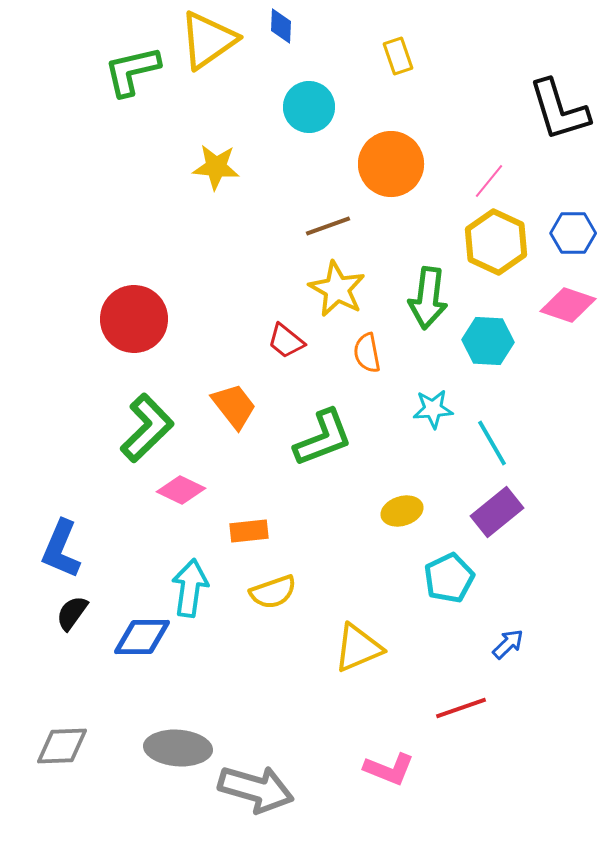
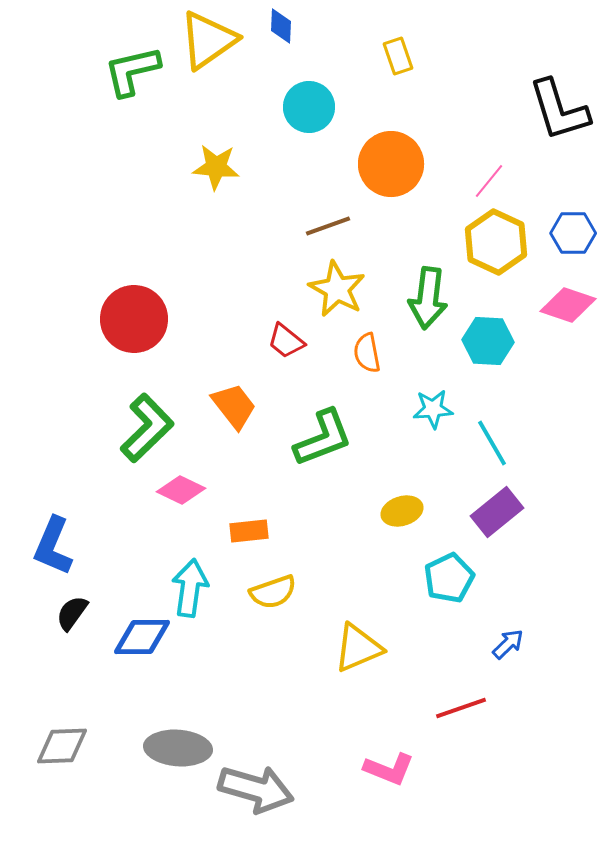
blue L-shape at (61, 549): moved 8 px left, 3 px up
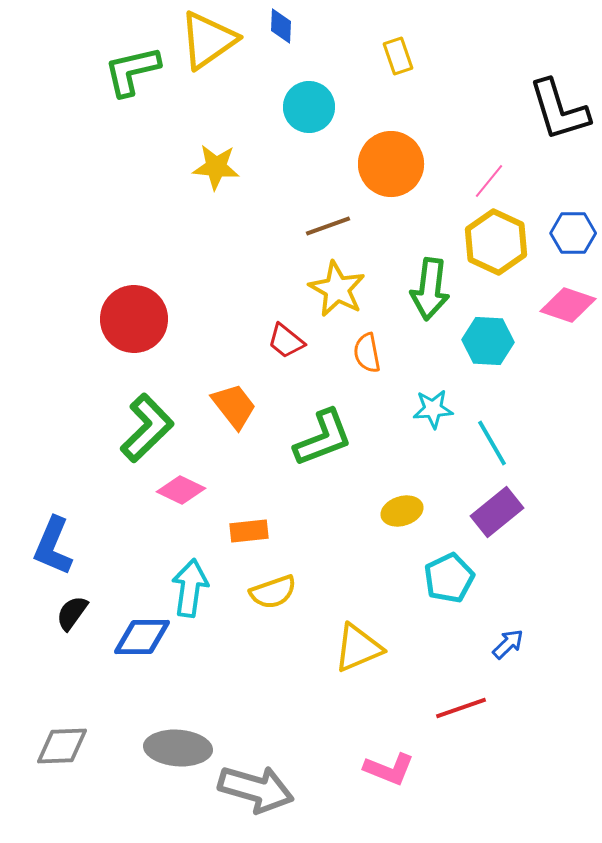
green arrow at (428, 298): moved 2 px right, 9 px up
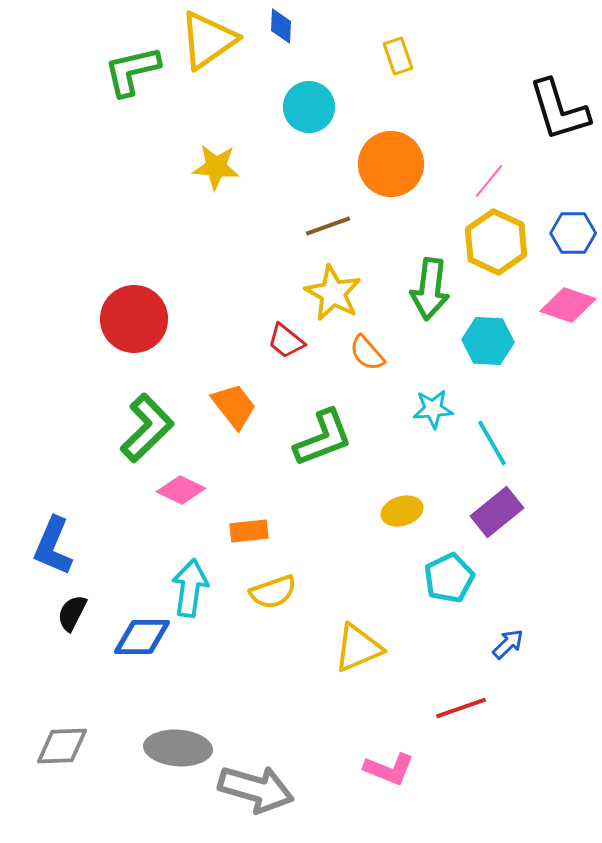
yellow star at (337, 289): moved 4 px left, 4 px down
orange semicircle at (367, 353): rotated 30 degrees counterclockwise
black semicircle at (72, 613): rotated 9 degrees counterclockwise
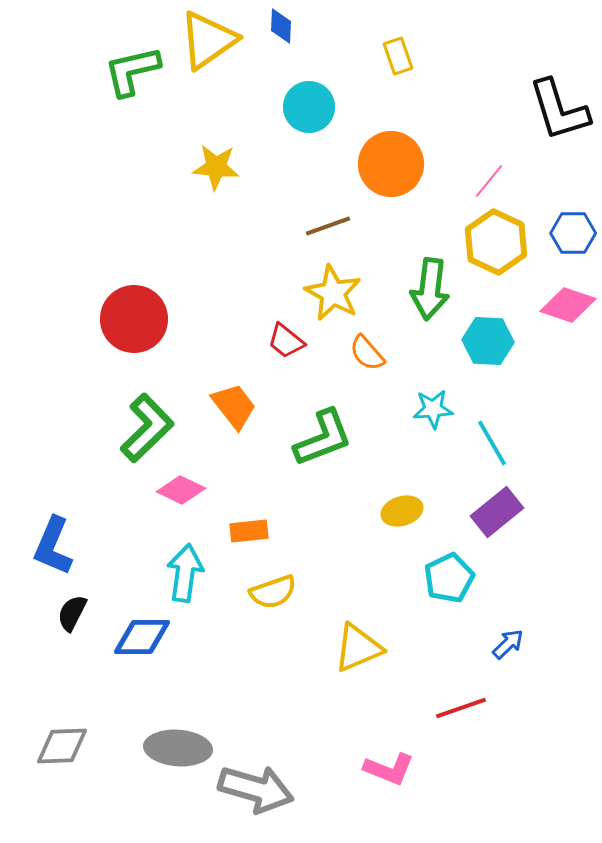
cyan arrow at (190, 588): moved 5 px left, 15 px up
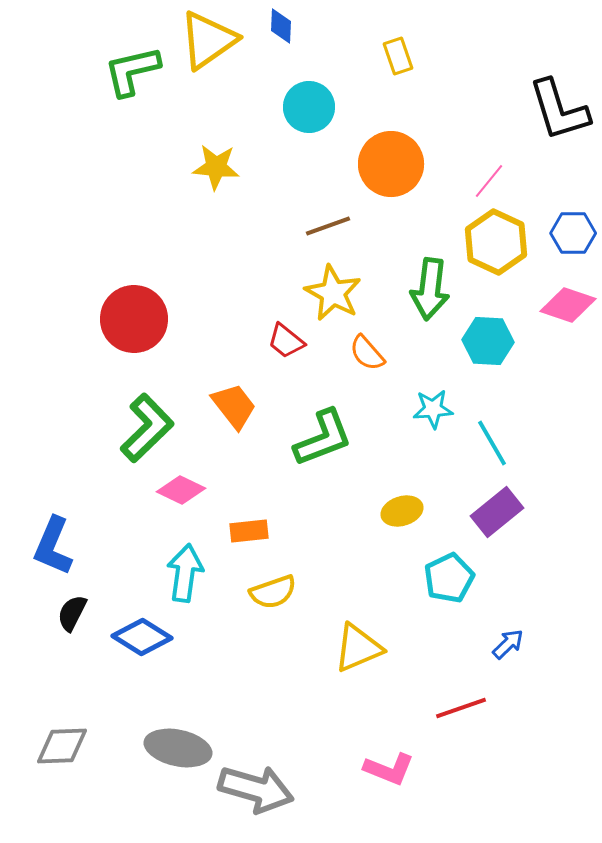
blue diamond at (142, 637): rotated 32 degrees clockwise
gray ellipse at (178, 748): rotated 8 degrees clockwise
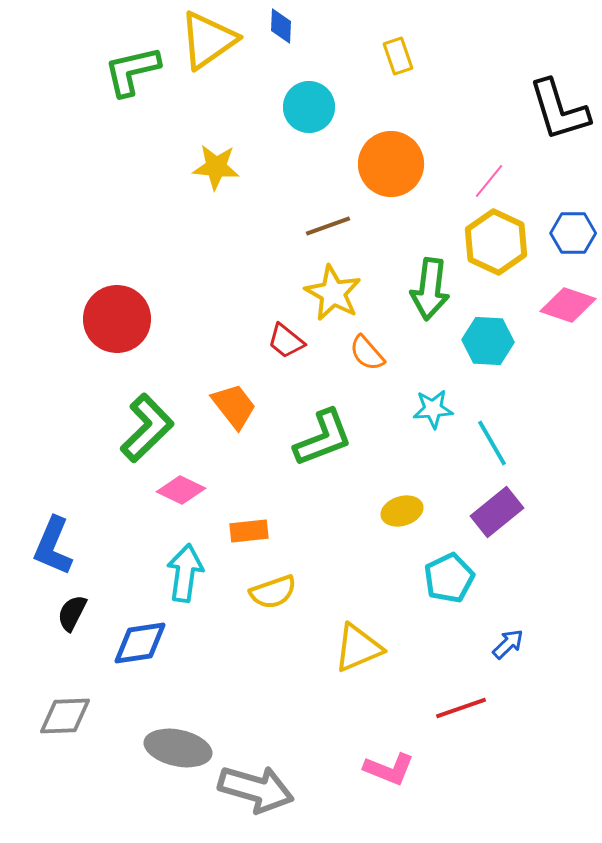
red circle at (134, 319): moved 17 px left
blue diamond at (142, 637): moved 2 px left, 6 px down; rotated 40 degrees counterclockwise
gray diamond at (62, 746): moved 3 px right, 30 px up
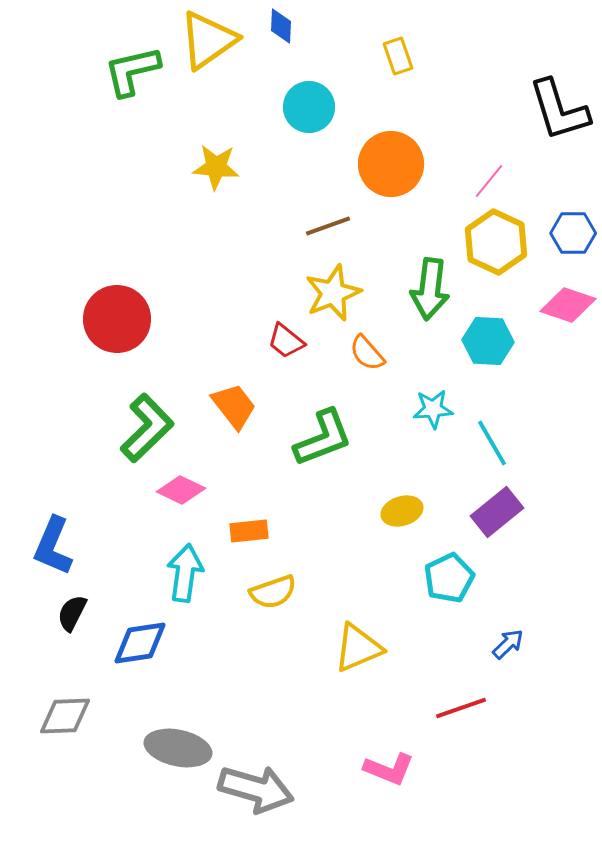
yellow star at (333, 293): rotated 22 degrees clockwise
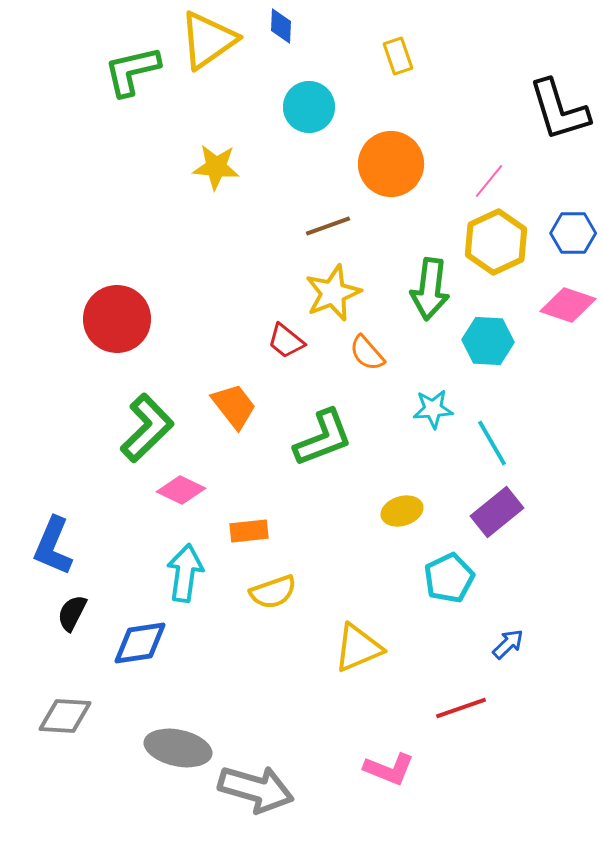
yellow hexagon at (496, 242): rotated 10 degrees clockwise
gray diamond at (65, 716): rotated 6 degrees clockwise
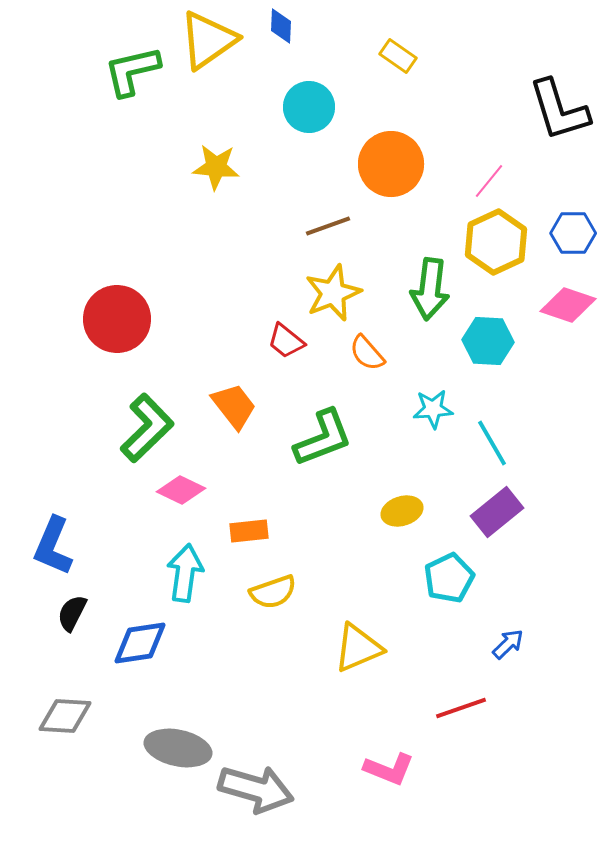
yellow rectangle at (398, 56): rotated 36 degrees counterclockwise
